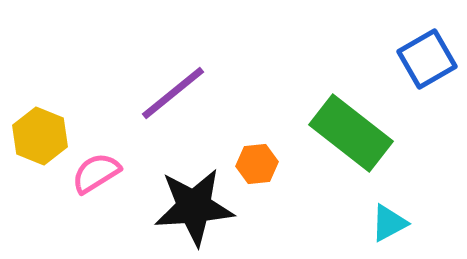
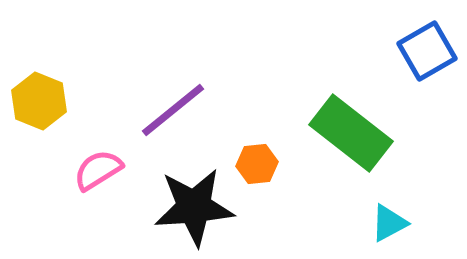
blue square: moved 8 px up
purple line: moved 17 px down
yellow hexagon: moved 1 px left, 35 px up
pink semicircle: moved 2 px right, 3 px up
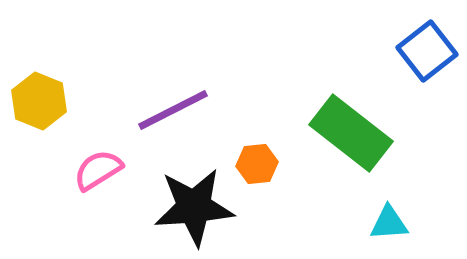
blue square: rotated 8 degrees counterclockwise
purple line: rotated 12 degrees clockwise
cyan triangle: rotated 24 degrees clockwise
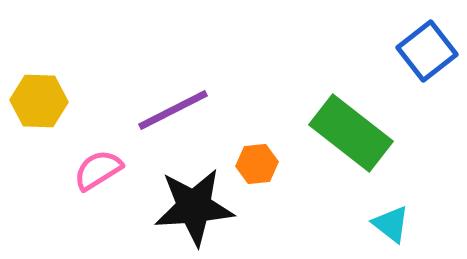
yellow hexagon: rotated 20 degrees counterclockwise
cyan triangle: moved 2 px right, 1 px down; rotated 42 degrees clockwise
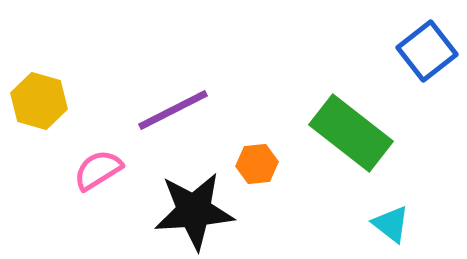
yellow hexagon: rotated 14 degrees clockwise
black star: moved 4 px down
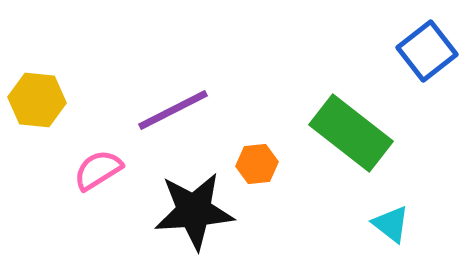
yellow hexagon: moved 2 px left, 1 px up; rotated 10 degrees counterclockwise
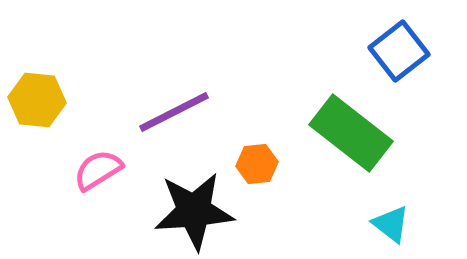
blue square: moved 28 px left
purple line: moved 1 px right, 2 px down
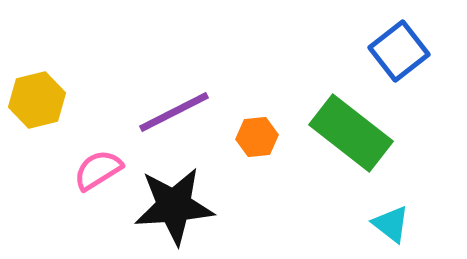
yellow hexagon: rotated 20 degrees counterclockwise
orange hexagon: moved 27 px up
black star: moved 20 px left, 5 px up
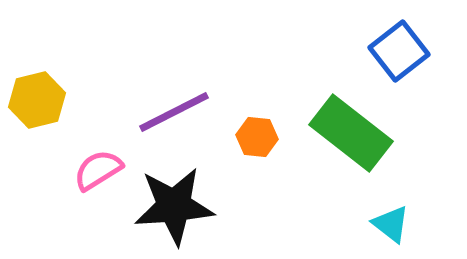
orange hexagon: rotated 12 degrees clockwise
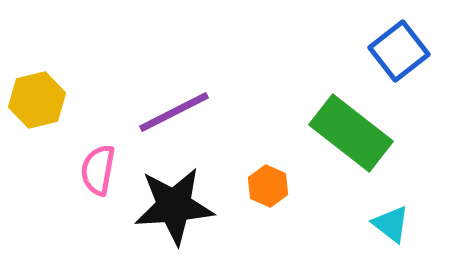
orange hexagon: moved 11 px right, 49 px down; rotated 18 degrees clockwise
pink semicircle: rotated 48 degrees counterclockwise
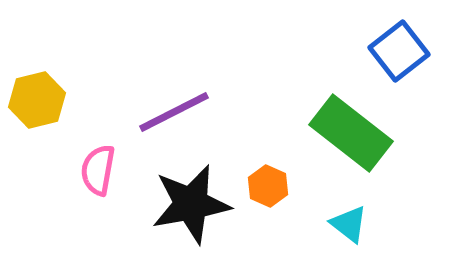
black star: moved 17 px right, 2 px up; rotated 6 degrees counterclockwise
cyan triangle: moved 42 px left
